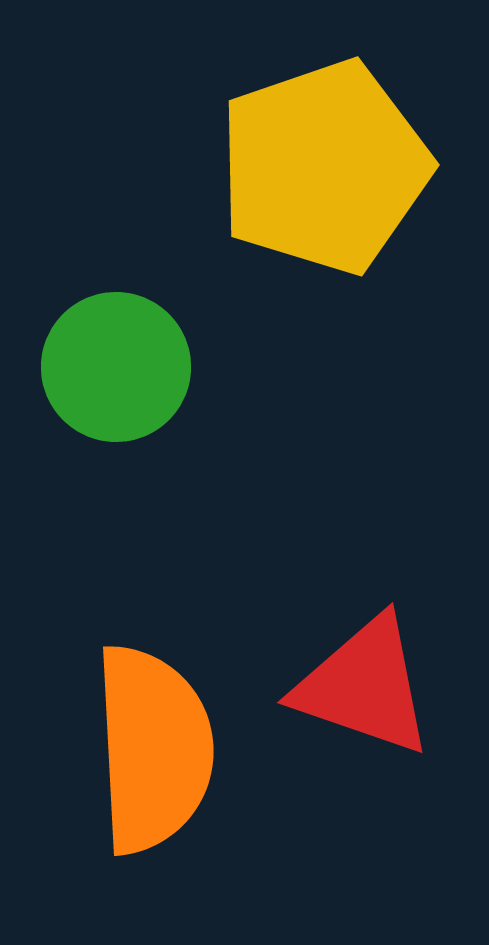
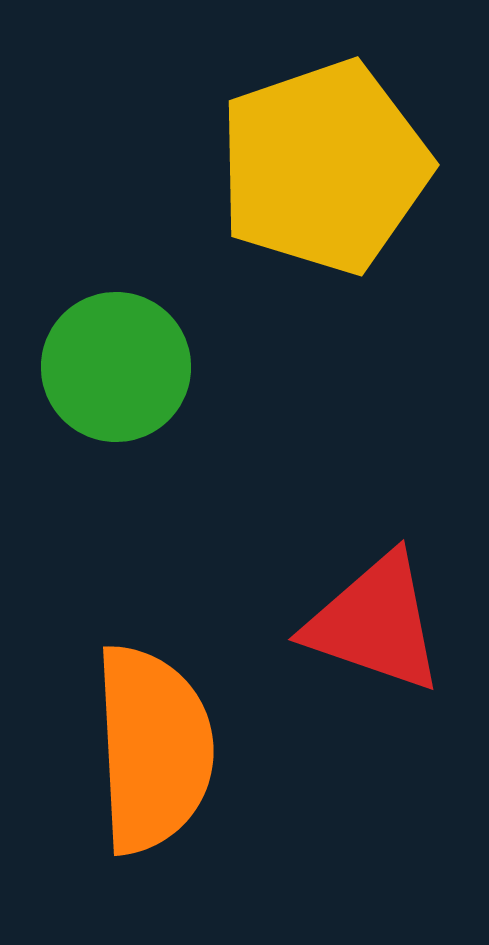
red triangle: moved 11 px right, 63 px up
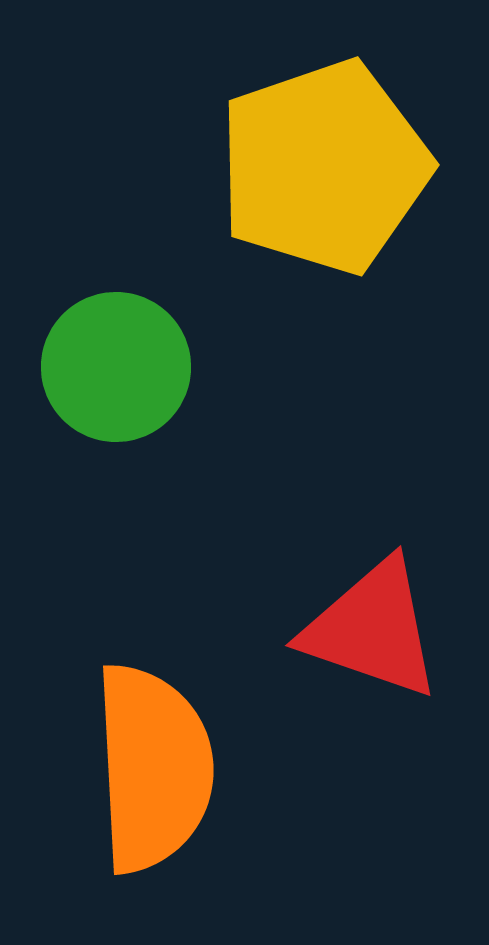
red triangle: moved 3 px left, 6 px down
orange semicircle: moved 19 px down
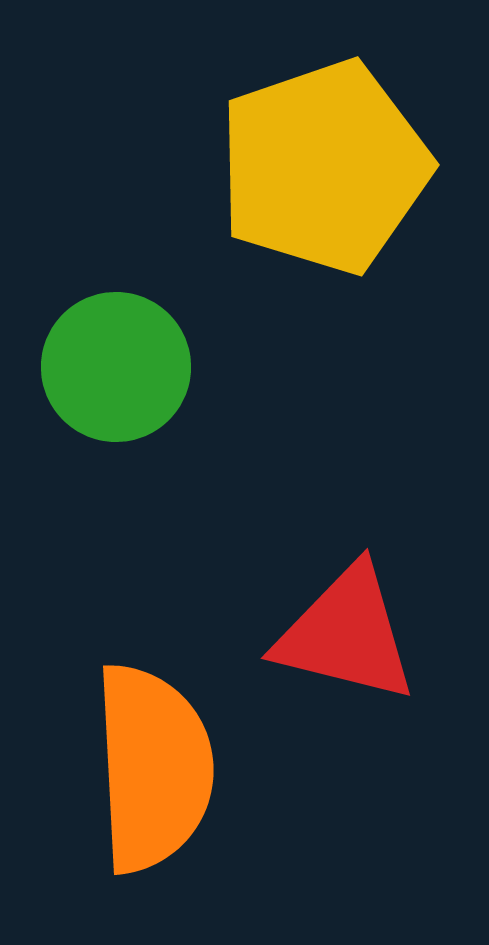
red triangle: moved 26 px left, 5 px down; rotated 5 degrees counterclockwise
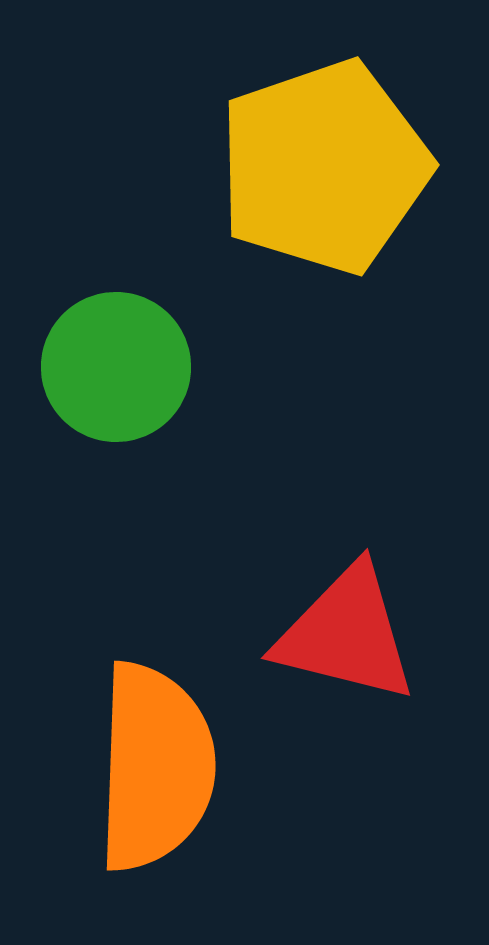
orange semicircle: moved 2 px right, 1 px up; rotated 5 degrees clockwise
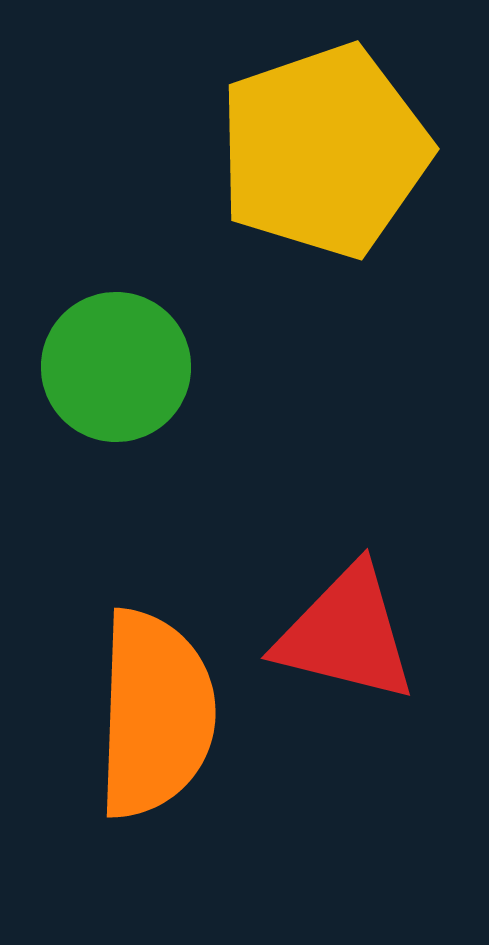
yellow pentagon: moved 16 px up
orange semicircle: moved 53 px up
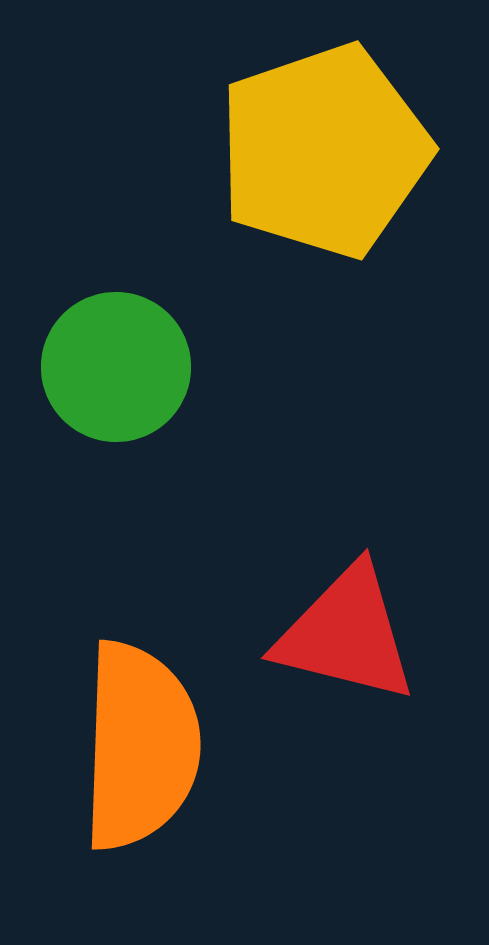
orange semicircle: moved 15 px left, 32 px down
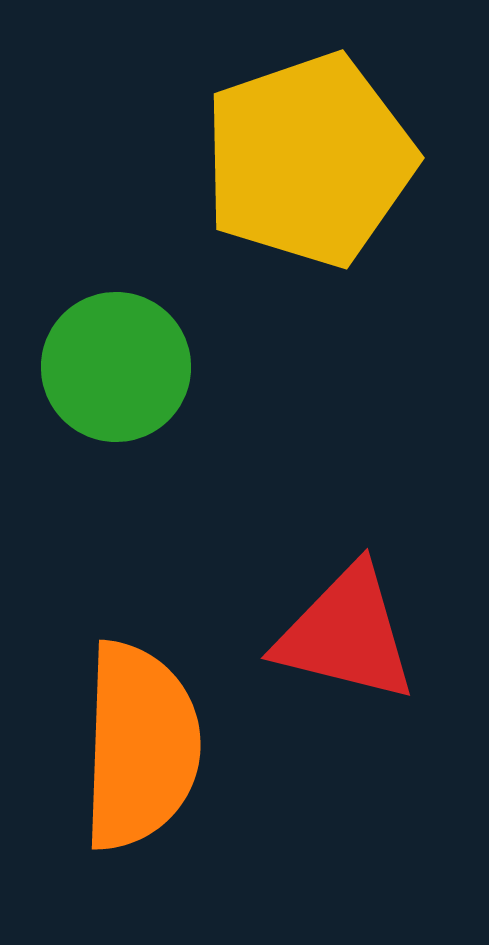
yellow pentagon: moved 15 px left, 9 px down
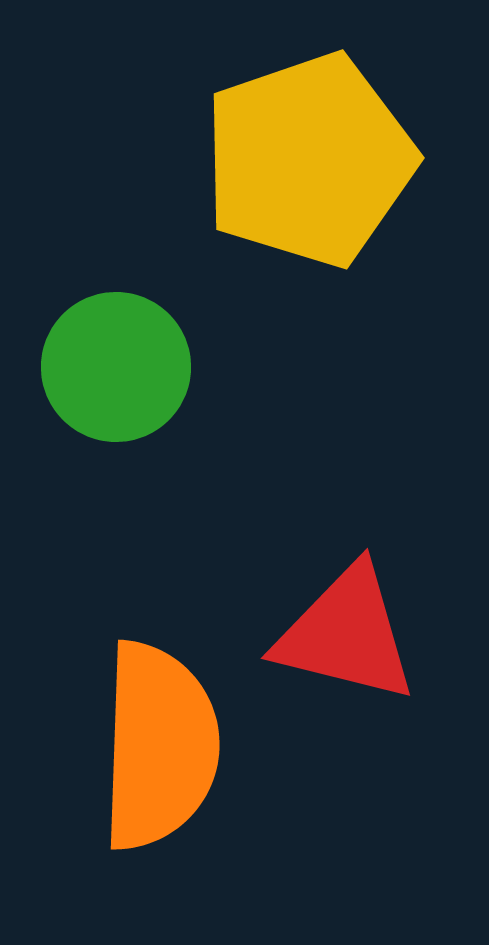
orange semicircle: moved 19 px right
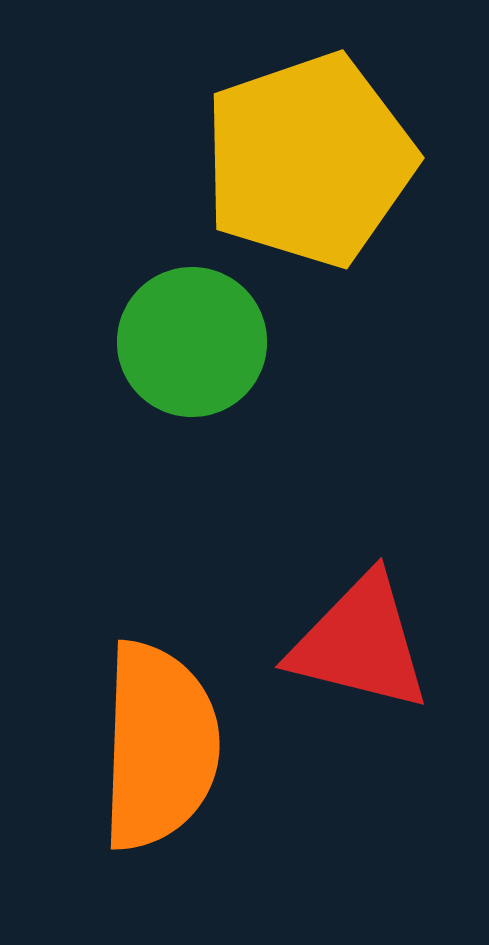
green circle: moved 76 px right, 25 px up
red triangle: moved 14 px right, 9 px down
